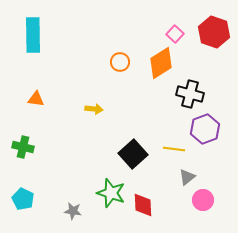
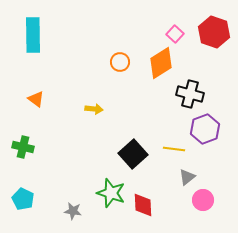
orange triangle: rotated 30 degrees clockwise
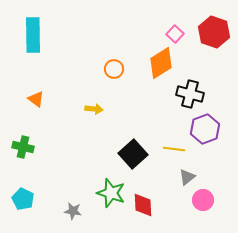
orange circle: moved 6 px left, 7 px down
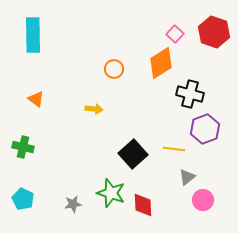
gray star: moved 7 px up; rotated 18 degrees counterclockwise
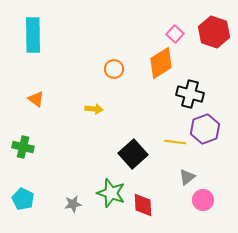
yellow line: moved 1 px right, 7 px up
